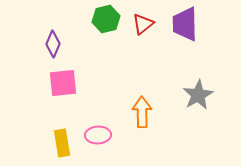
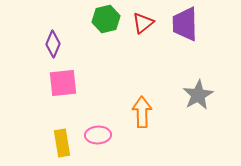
red triangle: moved 1 px up
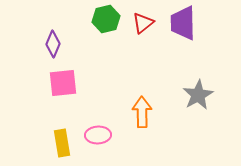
purple trapezoid: moved 2 px left, 1 px up
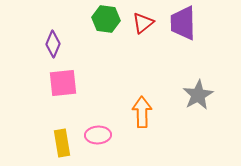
green hexagon: rotated 20 degrees clockwise
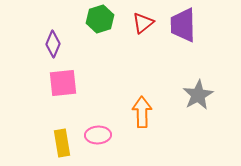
green hexagon: moved 6 px left; rotated 24 degrees counterclockwise
purple trapezoid: moved 2 px down
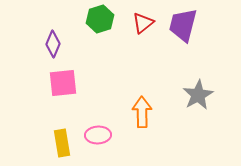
purple trapezoid: rotated 15 degrees clockwise
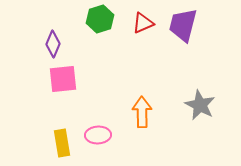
red triangle: rotated 15 degrees clockwise
pink square: moved 4 px up
gray star: moved 2 px right, 10 px down; rotated 16 degrees counterclockwise
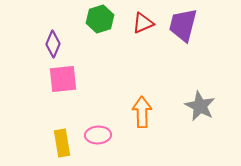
gray star: moved 1 px down
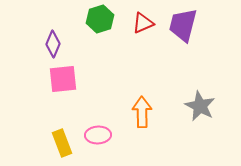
yellow rectangle: rotated 12 degrees counterclockwise
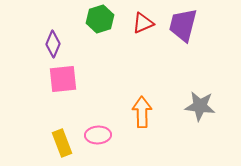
gray star: rotated 20 degrees counterclockwise
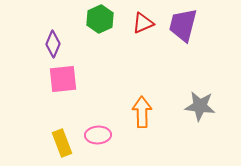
green hexagon: rotated 8 degrees counterclockwise
